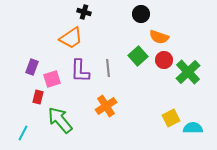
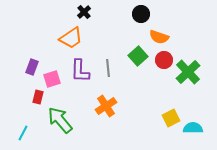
black cross: rotated 32 degrees clockwise
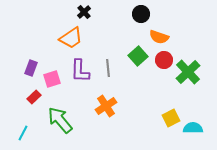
purple rectangle: moved 1 px left, 1 px down
red rectangle: moved 4 px left; rotated 32 degrees clockwise
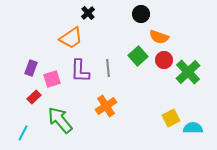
black cross: moved 4 px right, 1 px down
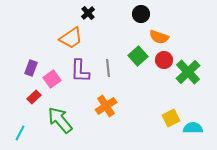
pink square: rotated 18 degrees counterclockwise
cyan line: moved 3 px left
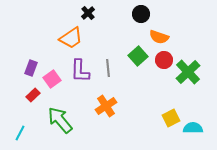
red rectangle: moved 1 px left, 2 px up
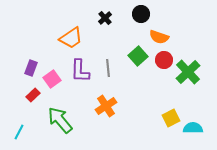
black cross: moved 17 px right, 5 px down
cyan line: moved 1 px left, 1 px up
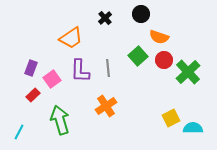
green arrow: rotated 24 degrees clockwise
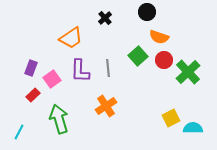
black circle: moved 6 px right, 2 px up
green arrow: moved 1 px left, 1 px up
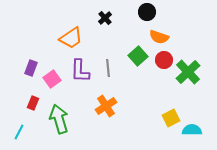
red rectangle: moved 8 px down; rotated 24 degrees counterclockwise
cyan semicircle: moved 1 px left, 2 px down
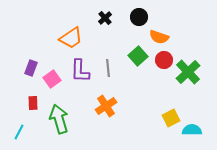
black circle: moved 8 px left, 5 px down
red rectangle: rotated 24 degrees counterclockwise
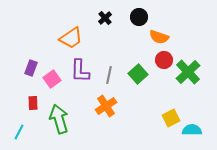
green square: moved 18 px down
gray line: moved 1 px right, 7 px down; rotated 18 degrees clockwise
